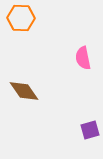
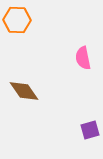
orange hexagon: moved 4 px left, 2 px down
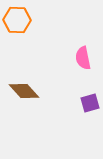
brown diamond: rotated 8 degrees counterclockwise
purple square: moved 27 px up
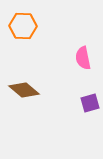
orange hexagon: moved 6 px right, 6 px down
brown diamond: moved 1 px up; rotated 8 degrees counterclockwise
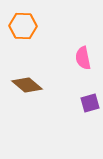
brown diamond: moved 3 px right, 5 px up
